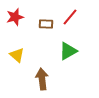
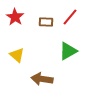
red star: rotated 24 degrees counterclockwise
brown rectangle: moved 2 px up
brown arrow: rotated 75 degrees counterclockwise
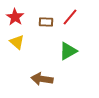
yellow triangle: moved 13 px up
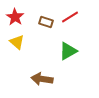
red line: rotated 18 degrees clockwise
brown rectangle: rotated 16 degrees clockwise
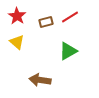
red star: moved 2 px right, 1 px up
brown rectangle: rotated 32 degrees counterclockwise
brown arrow: moved 2 px left, 1 px down
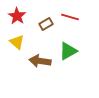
red line: rotated 48 degrees clockwise
brown rectangle: moved 2 px down; rotated 16 degrees counterclockwise
brown arrow: moved 19 px up
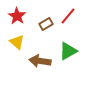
red line: moved 2 px left, 1 px up; rotated 66 degrees counterclockwise
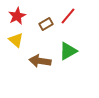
red star: rotated 12 degrees clockwise
yellow triangle: moved 1 px left, 2 px up
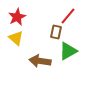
red star: moved 1 px down
brown rectangle: moved 10 px right, 8 px down; rotated 48 degrees counterclockwise
yellow triangle: moved 2 px up
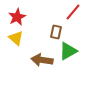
red line: moved 5 px right, 4 px up
brown arrow: moved 2 px right, 1 px up
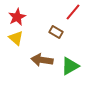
brown rectangle: rotated 72 degrees counterclockwise
green triangle: moved 2 px right, 15 px down
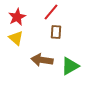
red line: moved 22 px left
brown rectangle: rotated 64 degrees clockwise
